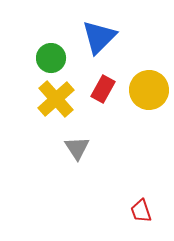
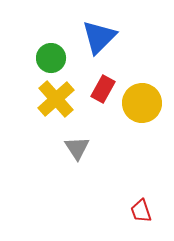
yellow circle: moved 7 px left, 13 px down
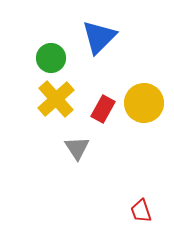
red rectangle: moved 20 px down
yellow circle: moved 2 px right
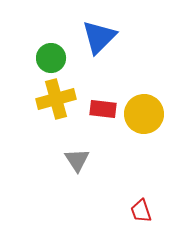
yellow cross: rotated 27 degrees clockwise
yellow circle: moved 11 px down
red rectangle: rotated 68 degrees clockwise
gray triangle: moved 12 px down
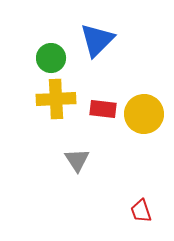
blue triangle: moved 2 px left, 3 px down
yellow cross: rotated 12 degrees clockwise
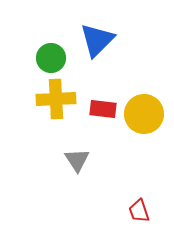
red trapezoid: moved 2 px left
